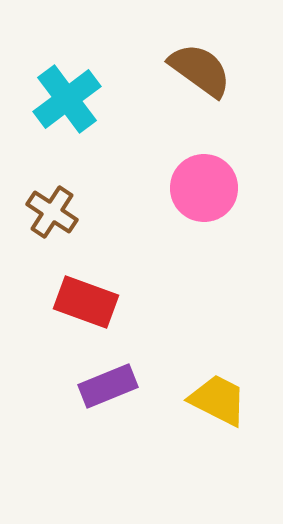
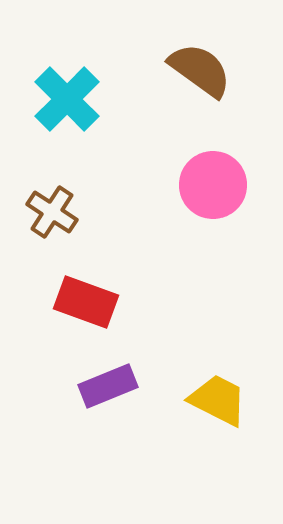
cyan cross: rotated 8 degrees counterclockwise
pink circle: moved 9 px right, 3 px up
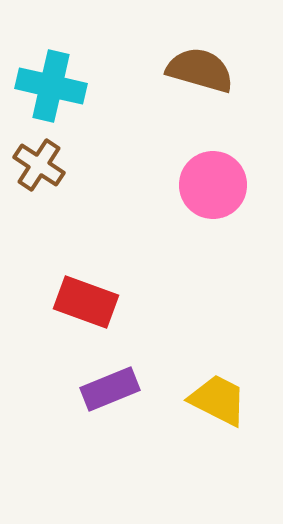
brown semicircle: rotated 20 degrees counterclockwise
cyan cross: moved 16 px left, 13 px up; rotated 32 degrees counterclockwise
brown cross: moved 13 px left, 47 px up
purple rectangle: moved 2 px right, 3 px down
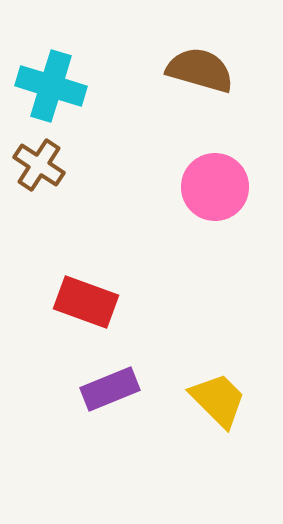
cyan cross: rotated 4 degrees clockwise
pink circle: moved 2 px right, 2 px down
yellow trapezoid: rotated 18 degrees clockwise
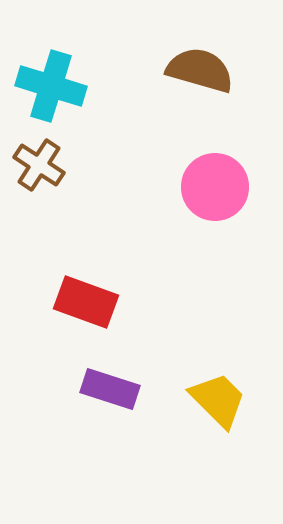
purple rectangle: rotated 40 degrees clockwise
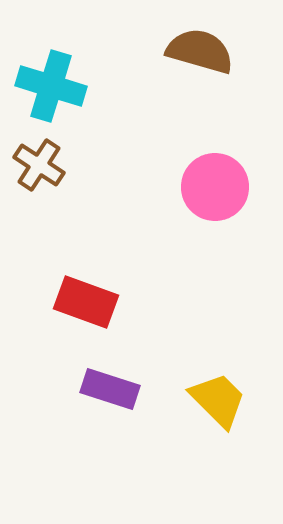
brown semicircle: moved 19 px up
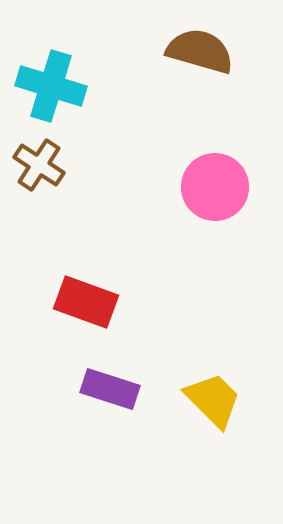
yellow trapezoid: moved 5 px left
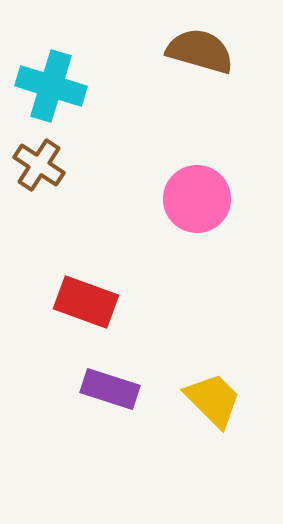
pink circle: moved 18 px left, 12 px down
